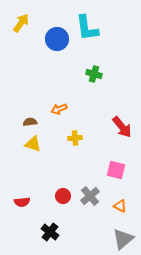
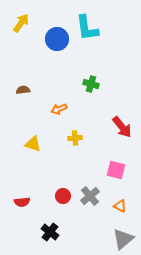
green cross: moved 3 px left, 10 px down
brown semicircle: moved 7 px left, 32 px up
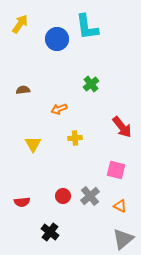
yellow arrow: moved 1 px left, 1 px down
cyan L-shape: moved 1 px up
green cross: rotated 35 degrees clockwise
yellow triangle: rotated 42 degrees clockwise
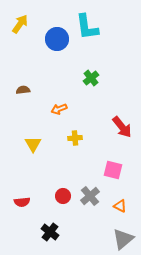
green cross: moved 6 px up
pink square: moved 3 px left
